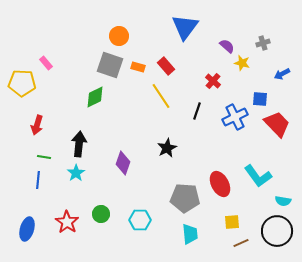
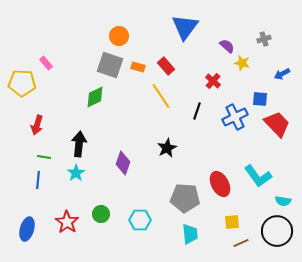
gray cross: moved 1 px right, 4 px up
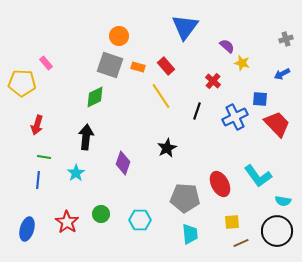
gray cross: moved 22 px right
black arrow: moved 7 px right, 7 px up
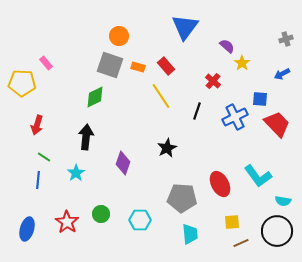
yellow star: rotated 21 degrees clockwise
green line: rotated 24 degrees clockwise
gray pentagon: moved 3 px left
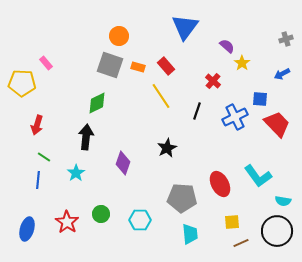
green diamond: moved 2 px right, 6 px down
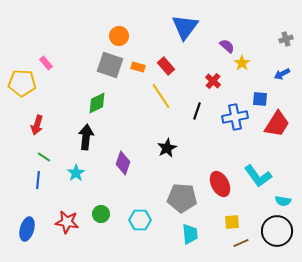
blue cross: rotated 15 degrees clockwise
red trapezoid: rotated 76 degrees clockwise
red star: rotated 25 degrees counterclockwise
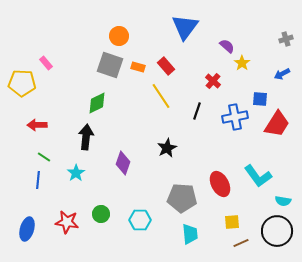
red arrow: rotated 72 degrees clockwise
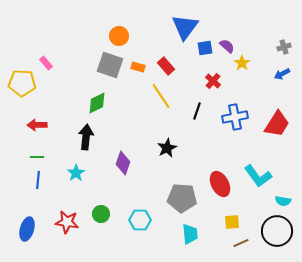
gray cross: moved 2 px left, 8 px down
blue square: moved 55 px left, 51 px up; rotated 14 degrees counterclockwise
green line: moved 7 px left; rotated 32 degrees counterclockwise
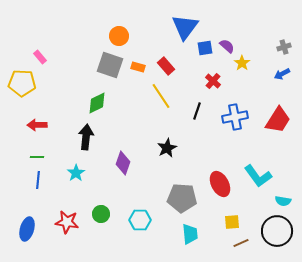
pink rectangle: moved 6 px left, 6 px up
red trapezoid: moved 1 px right, 4 px up
